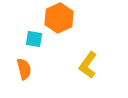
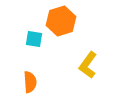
orange hexagon: moved 2 px right, 3 px down; rotated 8 degrees clockwise
orange semicircle: moved 6 px right, 13 px down; rotated 10 degrees clockwise
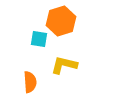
cyan square: moved 5 px right
yellow L-shape: moved 24 px left; rotated 68 degrees clockwise
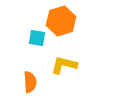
cyan square: moved 2 px left, 1 px up
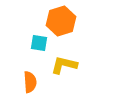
cyan square: moved 2 px right, 5 px down
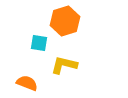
orange hexagon: moved 4 px right
orange semicircle: moved 3 px left, 1 px down; rotated 65 degrees counterclockwise
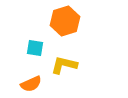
cyan square: moved 4 px left, 5 px down
orange semicircle: moved 4 px right, 1 px down; rotated 135 degrees clockwise
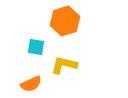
cyan square: moved 1 px right, 1 px up
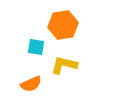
orange hexagon: moved 2 px left, 4 px down; rotated 8 degrees clockwise
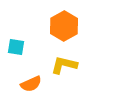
orange hexagon: moved 1 px right, 1 px down; rotated 20 degrees counterclockwise
cyan square: moved 20 px left
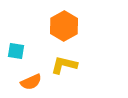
cyan square: moved 4 px down
orange semicircle: moved 2 px up
